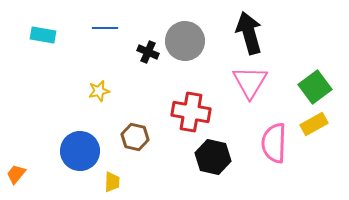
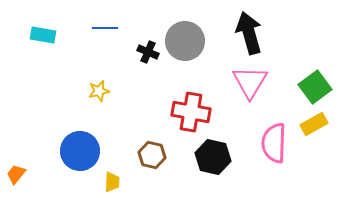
brown hexagon: moved 17 px right, 18 px down
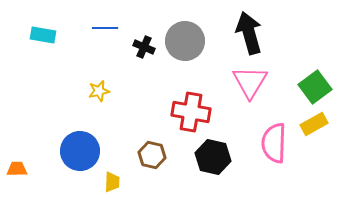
black cross: moved 4 px left, 5 px up
orange trapezoid: moved 1 px right, 5 px up; rotated 50 degrees clockwise
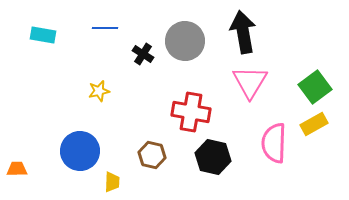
black arrow: moved 6 px left, 1 px up; rotated 6 degrees clockwise
black cross: moved 1 px left, 7 px down; rotated 10 degrees clockwise
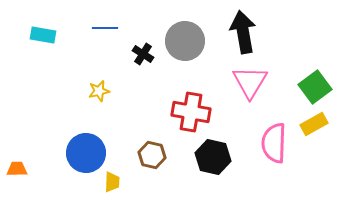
blue circle: moved 6 px right, 2 px down
